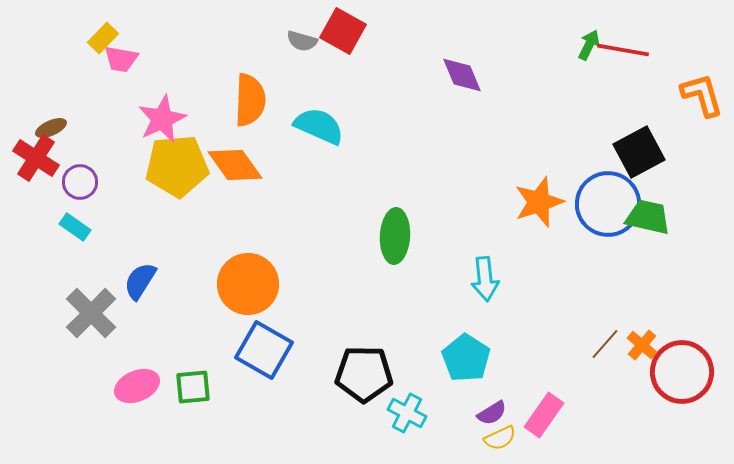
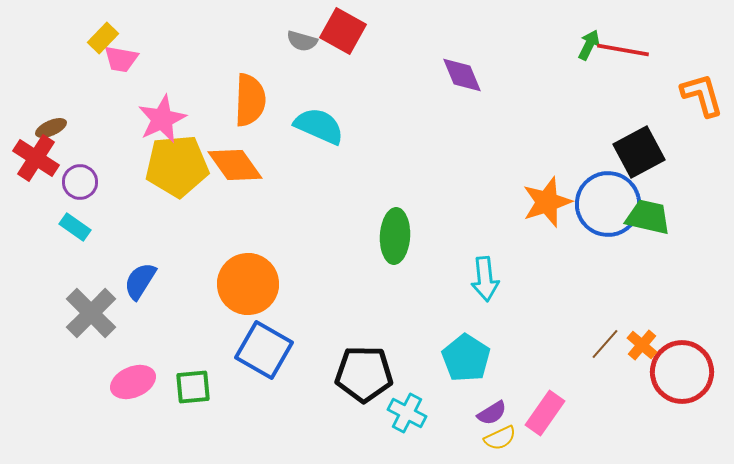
orange star: moved 8 px right
pink ellipse: moved 4 px left, 4 px up
pink rectangle: moved 1 px right, 2 px up
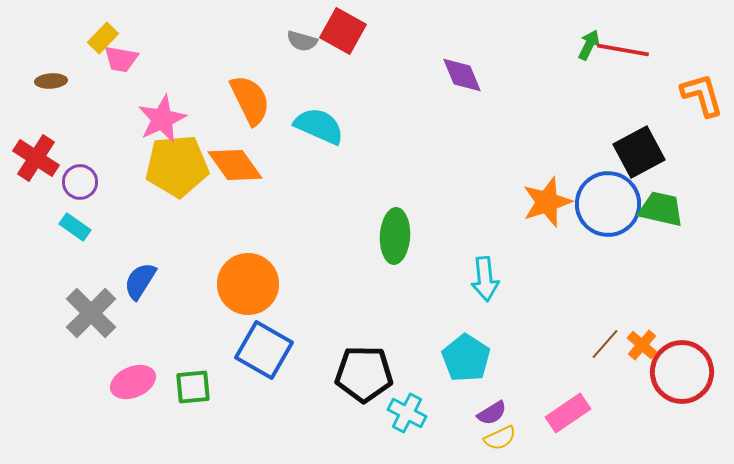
orange semicircle: rotated 28 degrees counterclockwise
brown ellipse: moved 47 px up; rotated 20 degrees clockwise
green trapezoid: moved 13 px right, 8 px up
pink rectangle: moved 23 px right; rotated 21 degrees clockwise
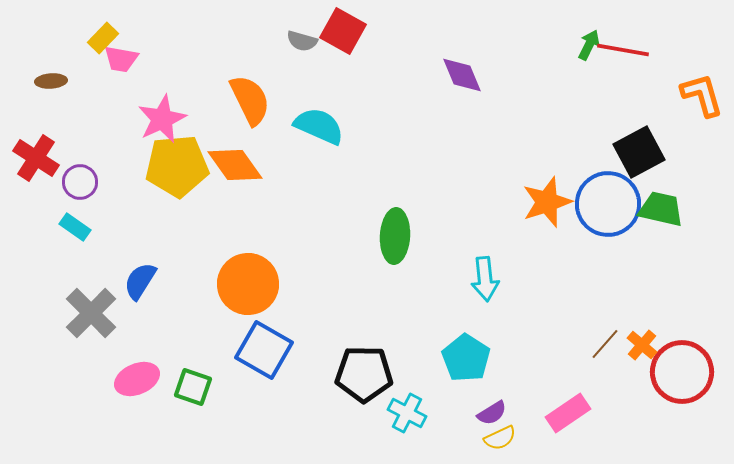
pink ellipse: moved 4 px right, 3 px up
green square: rotated 24 degrees clockwise
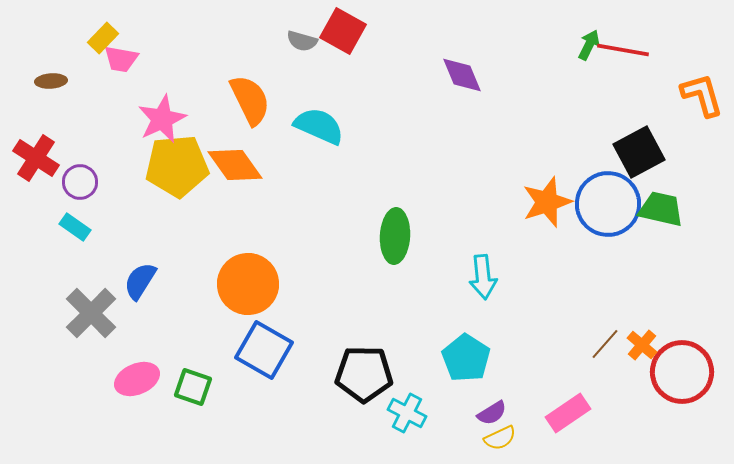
cyan arrow: moved 2 px left, 2 px up
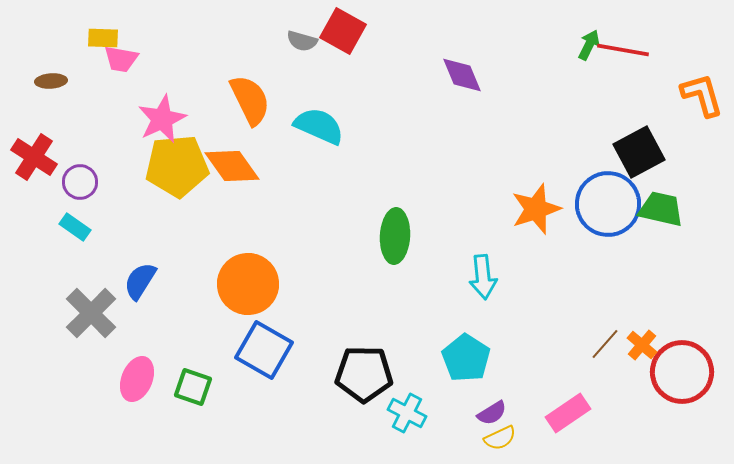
yellow rectangle: rotated 48 degrees clockwise
red cross: moved 2 px left, 1 px up
orange diamond: moved 3 px left, 1 px down
orange star: moved 11 px left, 7 px down
pink ellipse: rotated 45 degrees counterclockwise
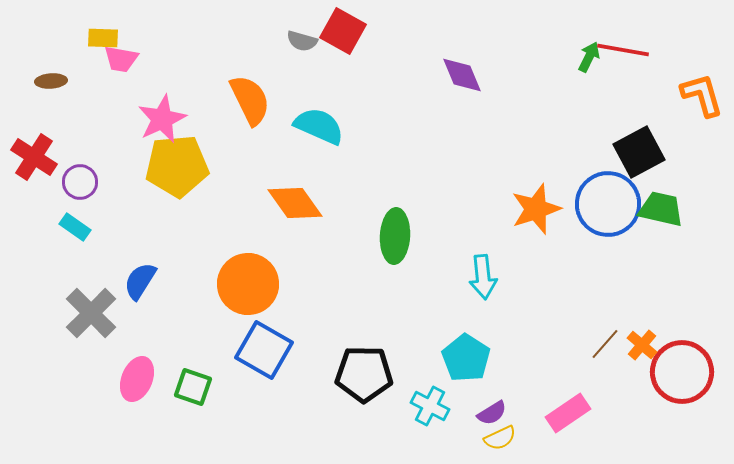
green arrow: moved 12 px down
orange diamond: moved 63 px right, 37 px down
cyan cross: moved 23 px right, 7 px up
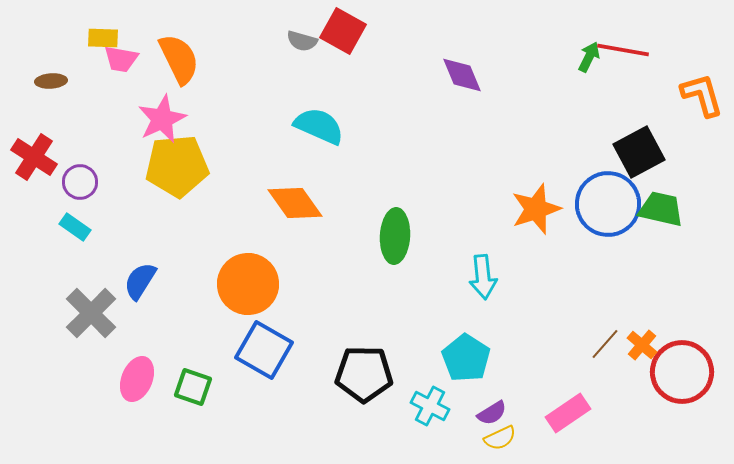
orange semicircle: moved 71 px left, 41 px up
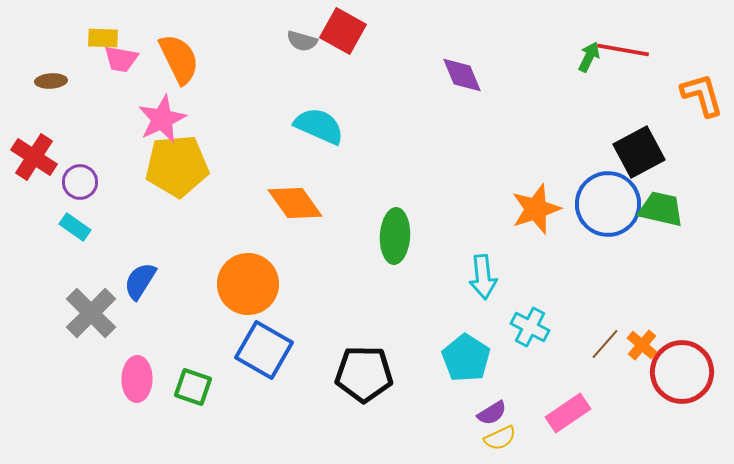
pink ellipse: rotated 21 degrees counterclockwise
cyan cross: moved 100 px right, 79 px up
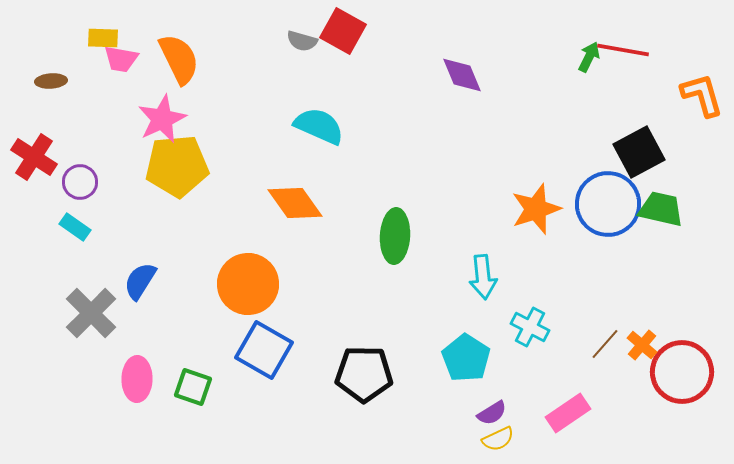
yellow semicircle: moved 2 px left, 1 px down
